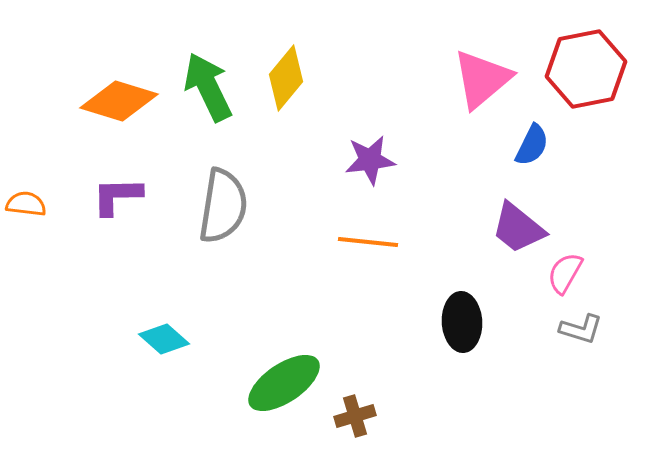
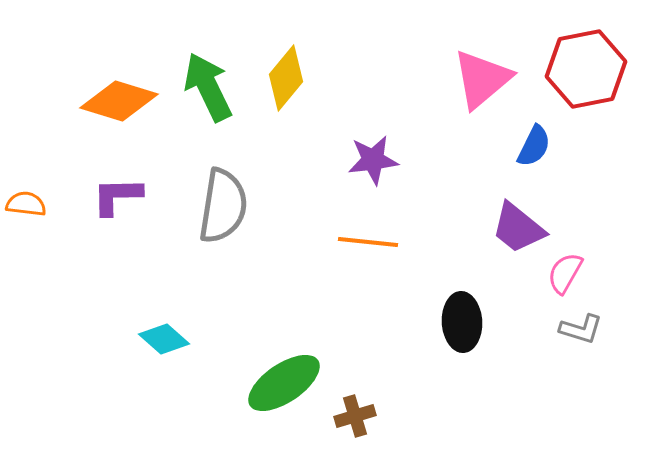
blue semicircle: moved 2 px right, 1 px down
purple star: moved 3 px right
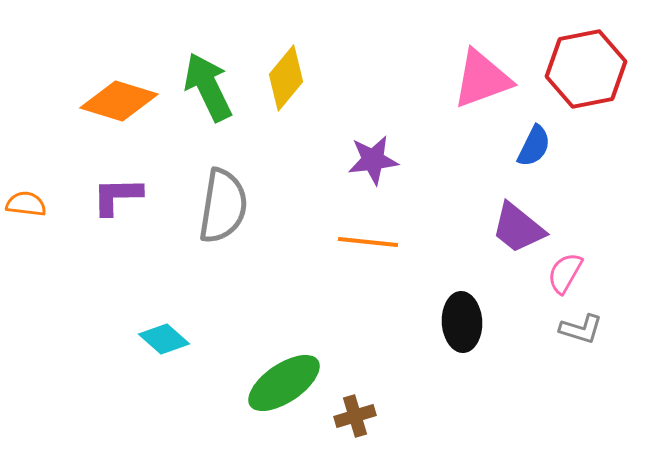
pink triangle: rotated 20 degrees clockwise
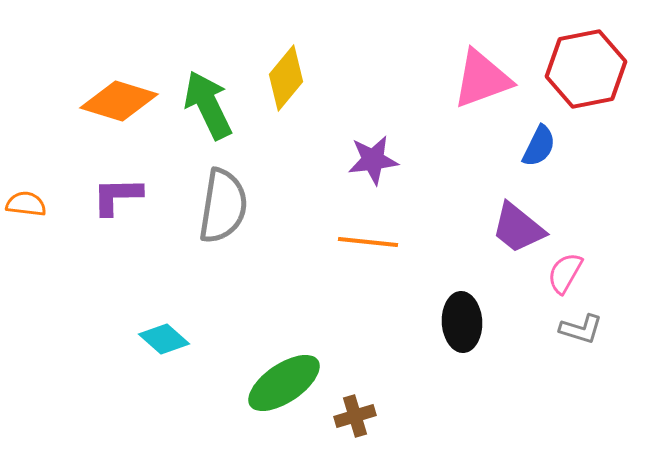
green arrow: moved 18 px down
blue semicircle: moved 5 px right
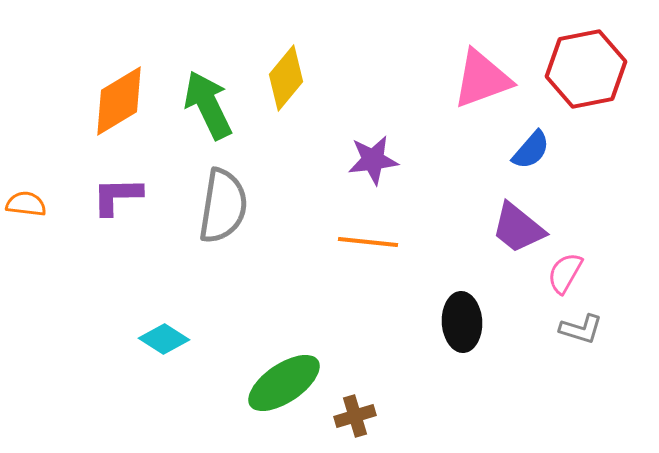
orange diamond: rotated 48 degrees counterclockwise
blue semicircle: moved 8 px left, 4 px down; rotated 15 degrees clockwise
cyan diamond: rotated 9 degrees counterclockwise
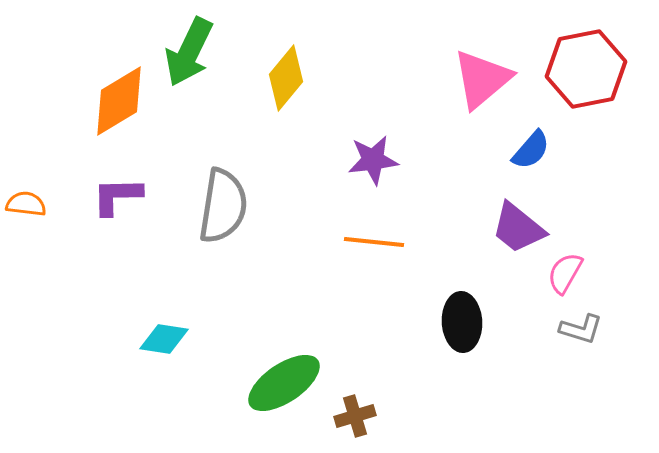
pink triangle: rotated 20 degrees counterclockwise
green arrow: moved 19 px left, 53 px up; rotated 128 degrees counterclockwise
orange line: moved 6 px right
cyan diamond: rotated 24 degrees counterclockwise
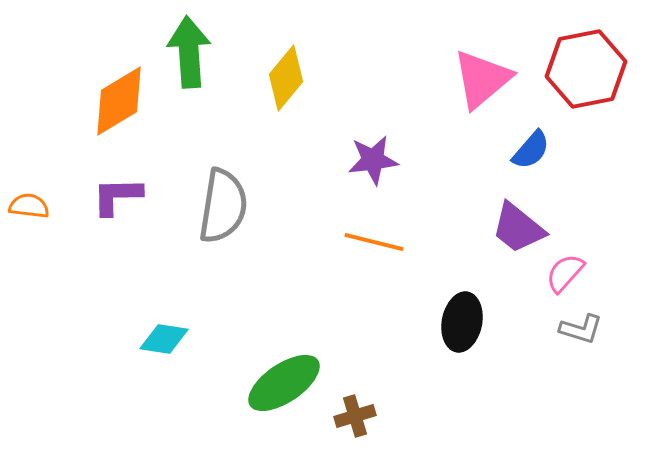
green arrow: rotated 150 degrees clockwise
orange semicircle: moved 3 px right, 2 px down
orange line: rotated 8 degrees clockwise
pink semicircle: rotated 12 degrees clockwise
black ellipse: rotated 14 degrees clockwise
